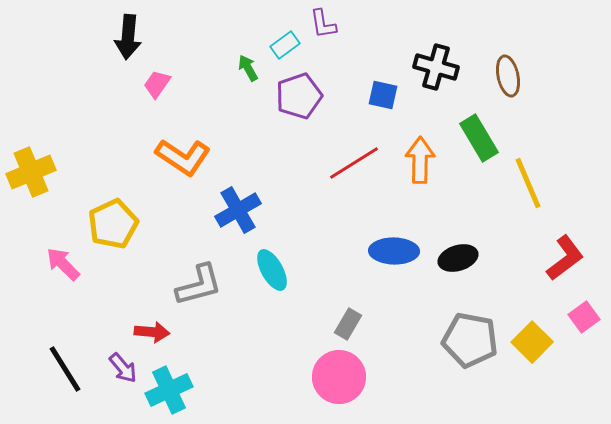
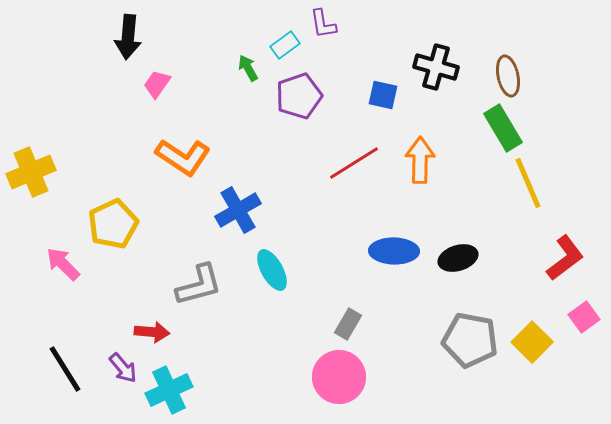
green rectangle: moved 24 px right, 10 px up
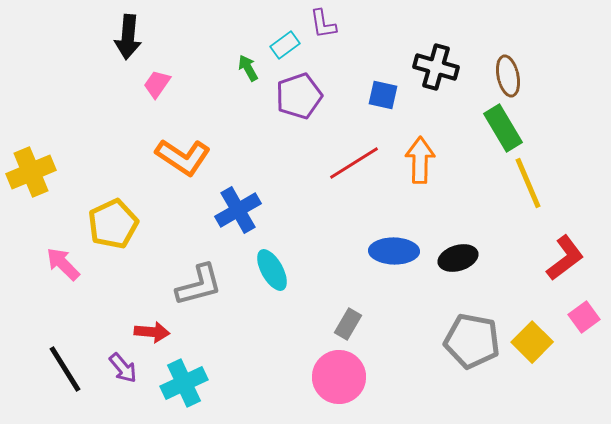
gray pentagon: moved 2 px right, 1 px down
cyan cross: moved 15 px right, 7 px up
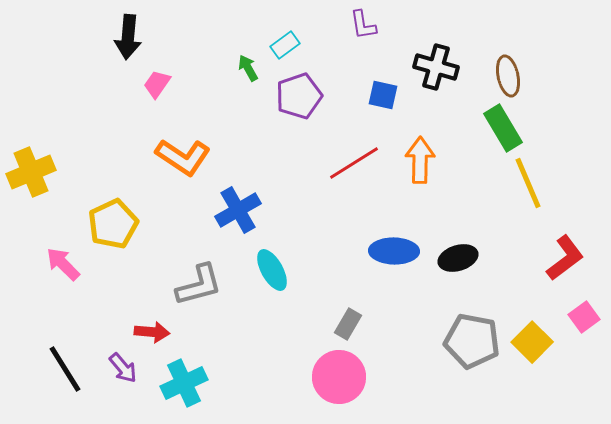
purple L-shape: moved 40 px right, 1 px down
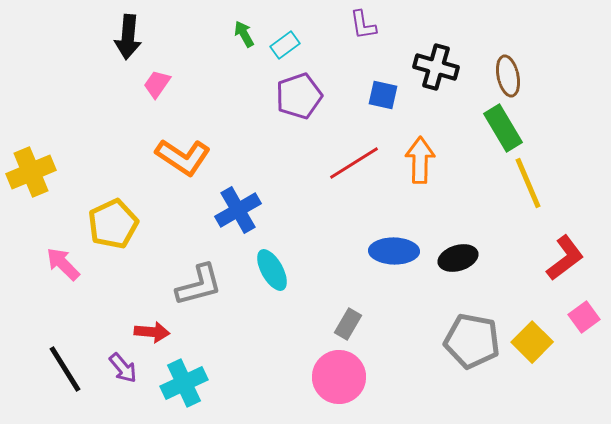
green arrow: moved 4 px left, 34 px up
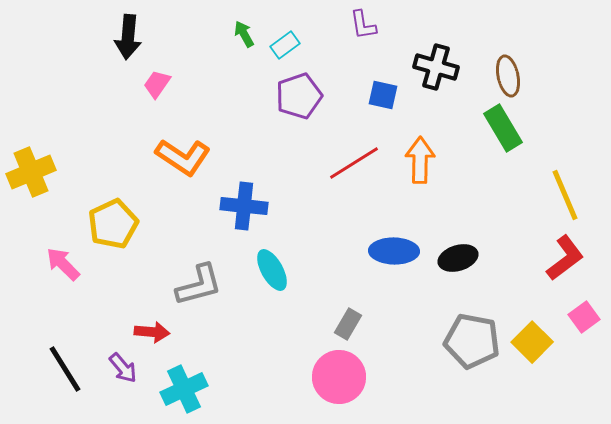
yellow line: moved 37 px right, 12 px down
blue cross: moved 6 px right, 4 px up; rotated 36 degrees clockwise
cyan cross: moved 6 px down
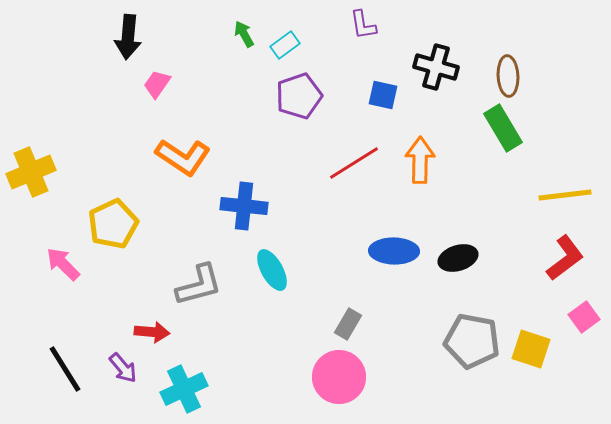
brown ellipse: rotated 9 degrees clockwise
yellow line: rotated 74 degrees counterclockwise
yellow square: moved 1 px left, 7 px down; rotated 27 degrees counterclockwise
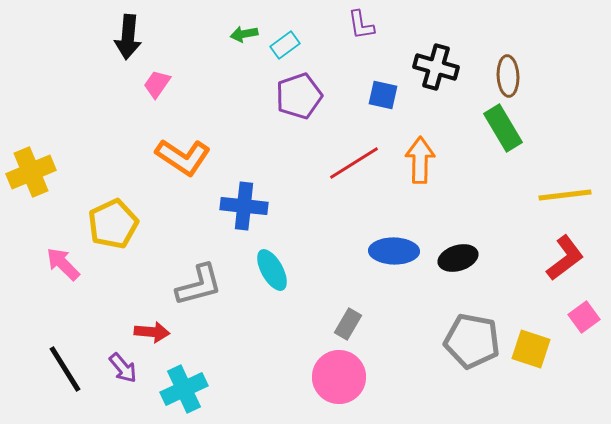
purple L-shape: moved 2 px left
green arrow: rotated 72 degrees counterclockwise
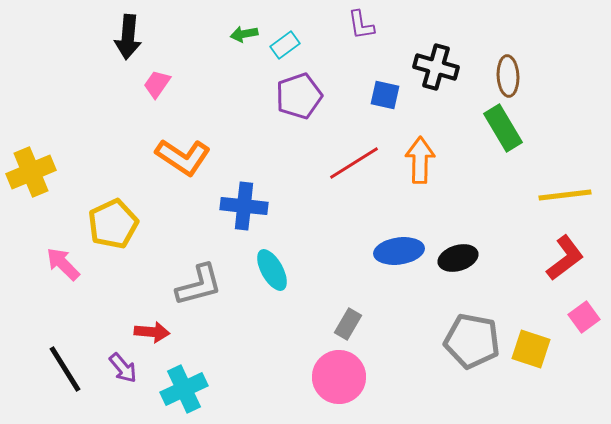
blue square: moved 2 px right
blue ellipse: moved 5 px right; rotated 9 degrees counterclockwise
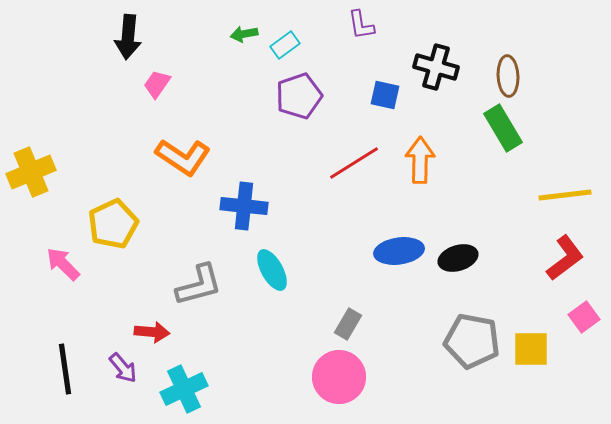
yellow square: rotated 18 degrees counterclockwise
black line: rotated 24 degrees clockwise
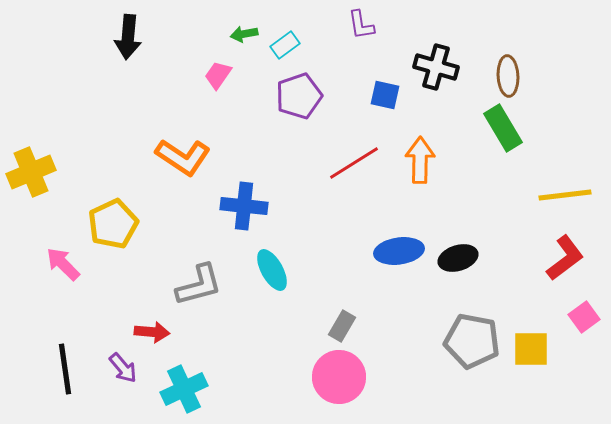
pink trapezoid: moved 61 px right, 9 px up
gray rectangle: moved 6 px left, 2 px down
